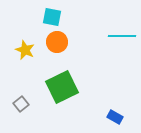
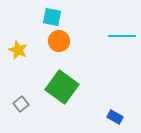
orange circle: moved 2 px right, 1 px up
yellow star: moved 7 px left
green square: rotated 28 degrees counterclockwise
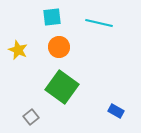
cyan square: rotated 18 degrees counterclockwise
cyan line: moved 23 px left, 13 px up; rotated 12 degrees clockwise
orange circle: moved 6 px down
gray square: moved 10 px right, 13 px down
blue rectangle: moved 1 px right, 6 px up
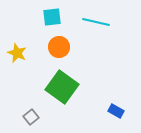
cyan line: moved 3 px left, 1 px up
yellow star: moved 1 px left, 3 px down
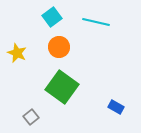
cyan square: rotated 30 degrees counterclockwise
blue rectangle: moved 4 px up
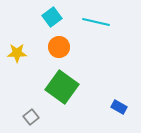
yellow star: rotated 24 degrees counterclockwise
blue rectangle: moved 3 px right
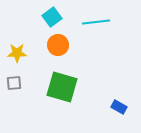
cyan line: rotated 20 degrees counterclockwise
orange circle: moved 1 px left, 2 px up
green square: rotated 20 degrees counterclockwise
gray square: moved 17 px left, 34 px up; rotated 35 degrees clockwise
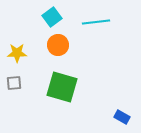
blue rectangle: moved 3 px right, 10 px down
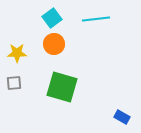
cyan square: moved 1 px down
cyan line: moved 3 px up
orange circle: moved 4 px left, 1 px up
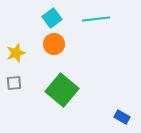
yellow star: moved 1 px left; rotated 18 degrees counterclockwise
green square: moved 3 px down; rotated 24 degrees clockwise
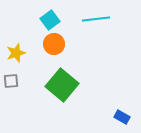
cyan square: moved 2 px left, 2 px down
gray square: moved 3 px left, 2 px up
green square: moved 5 px up
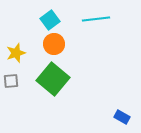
green square: moved 9 px left, 6 px up
